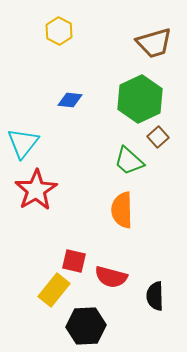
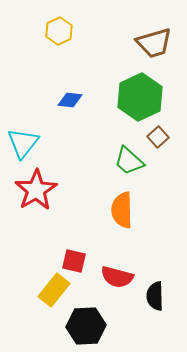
yellow hexagon: rotated 8 degrees clockwise
green hexagon: moved 2 px up
red semicircle: moved 6 px right
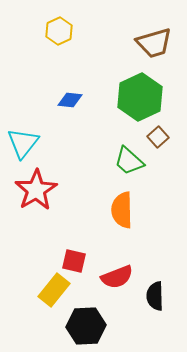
red semicircle: rotated 36 degrees counterclockwise
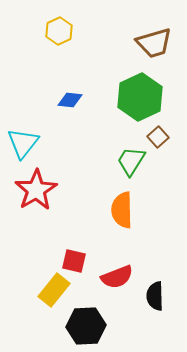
green trapezoid: moved 2 px right; rotated 80 degrees clockwise
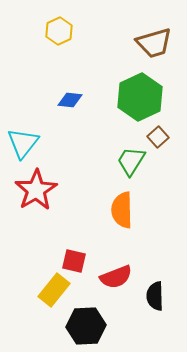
red semicircle: moved 1 px left
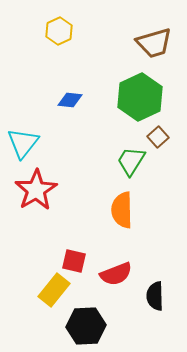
red semicircle: moved 3 px up
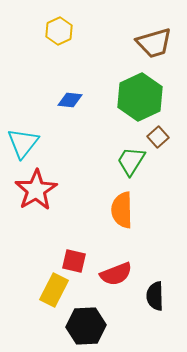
yellow rectangle: rotated 12 degrees counterclockwise
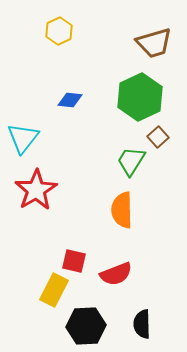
cyan triangle: moved 5 px up
black semicircle: moved 13 px left, 28 px down
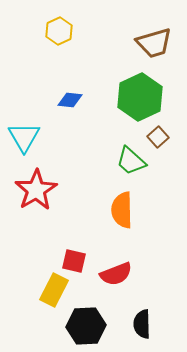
cyan triangle: moved 1 px right, 1 px up; rotated 8 degrees counterclockwise
green trapezoid: rotated 80 degrees counterclockwise
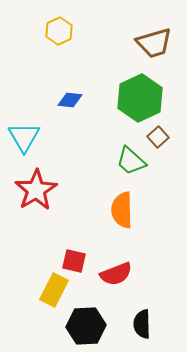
green hexagon: moved 1 px down
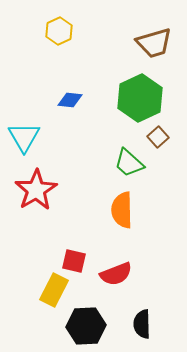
green trapezoid: moved 2 px left, 2 px down
